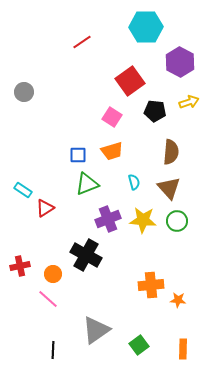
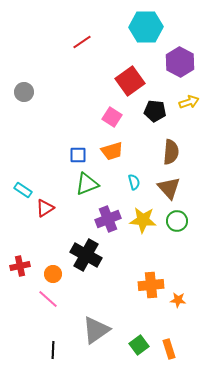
orange rectangle: moved 14 px left; rotated 18 degrees counterclockwise
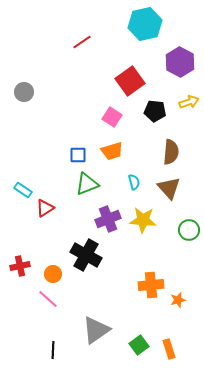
cyan hexagon: moved 1 px left, 3 px up; rotated 12 degrees counterclockwise
green circle: moved 12 px right, 9 px down
orange star: rotated 21 degrees counterclockwise
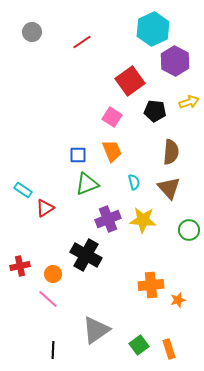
cyan hexagon: moved 8 px right, 5 px down; rotated 12 degrees counterclockwise
purple hexagon: moved 5 px left, 1 px up
gray circle: moved 8 px right, 60 px up
orange trapezoid: rotated 95 degrees counterclockwise
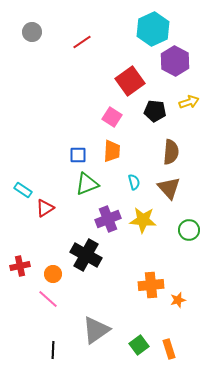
orange trapezoid: rotated 25 degrees clockwise
